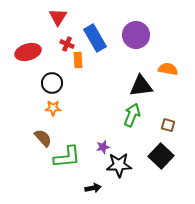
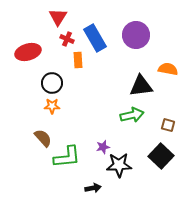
red cross: moved 5 px up
orange star: moved 1 px left, 2 px up
green arrow: rotated 55 degrees clockwise
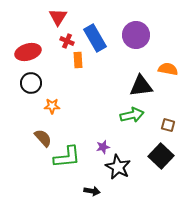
red cross: moved 2 px down
black circle: moved 21 px left
black star: moved 1 px left, 2 px down; rotated 30 degrees clockwise
black arrow: moved 1 px left, 3 px down; rotated 21 degrees clockwise
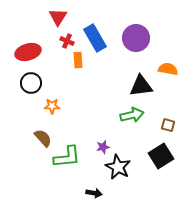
purple circle: moved 3 px down
black square: rotated 15 degrees clockwise
black arrow: moved 2 px right, 2 px down
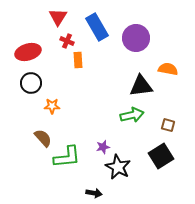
blue rectangle: moved 2 px right, 11 px up
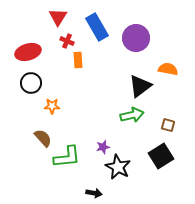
black triangle: moved 1 px left; rotated 30 degrees counterclockwise
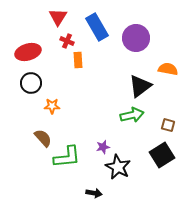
black square: moved 1 px right, 1 px up
